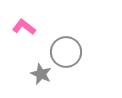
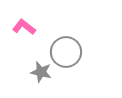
gray star: moved 2 px up; rotated 10 degrees counterclockwise
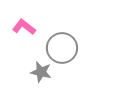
gray circle: moved 4 px left, 4 px up
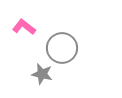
gray star: moved 1 px right, 2 px down
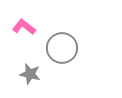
gray star: moved 12 px left
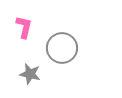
pink L-shape: rotated 65 degrees clockwise
